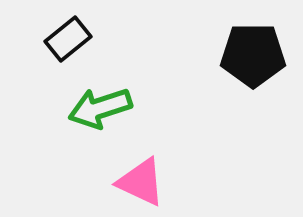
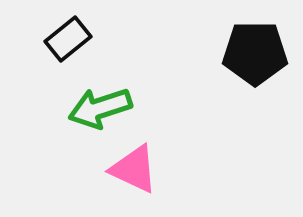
black pentagon: moved 2 px right, 2 px up
pink triangle: moved 7 px left, 13 px up
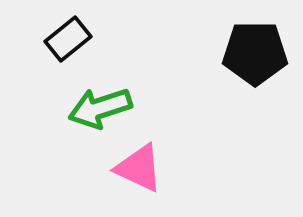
pink triangle: moved 5 px right, 1 px up
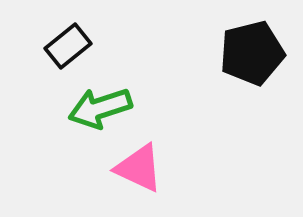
black rectangle: moved 7 px down
black pentagon: moved 3 px left; rotated 14 degrees counterclockwise
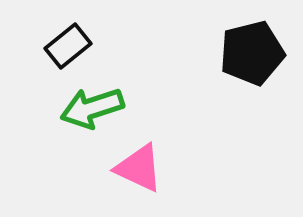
green arrow: moved 8 px left
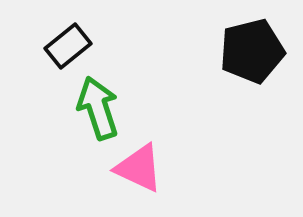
black pentagon: moved 2 px up
green arrow: moved 6 px right; rotated 90 degrees clockwise
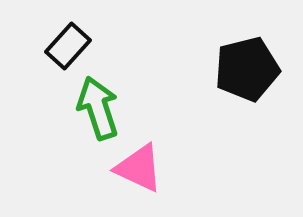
black rectangle: rotated 9 degrees counterclockwise
black pentagon: moved 5 px left, 18 px down
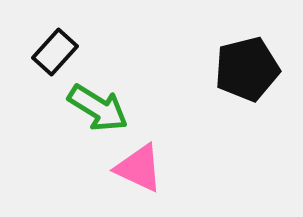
black rectangle: moved 13 px left, 6 px down
green arrow: rotated 140 degrees clockwise
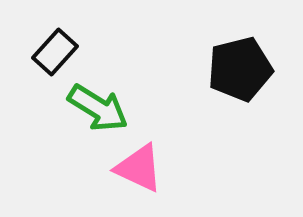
black pentagon: moved 7 px left
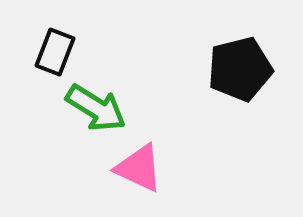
black rectangle: rotated 21 degrees counterclockwise
green arrow: moved 2 px left
